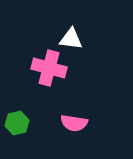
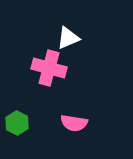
white triangle: moved 3 px left, 1 px up; rotated 30 degrees counterclockwise
green hexagon: rotated 20 degrees counterclockwise
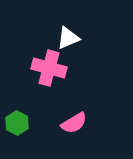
pink semicircle: rotated 40 degrees counterclockwise
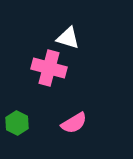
white triangle: rotated 40 degrees clockwise
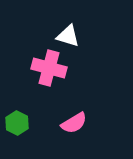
white triangle: moved 2 px up
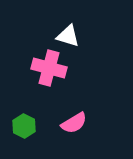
green hexagon: moved 7 px right, 3 px down
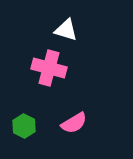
white triangle: moved 2 px left, 6 px up
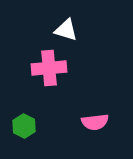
pink cross: rotated 20 degrees counterclockwise
pink semicircle: moved 21 px right, 1 px up; rotated 24 degrees clockwise
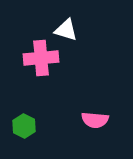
pink cross: moved 8 px left, 10 px up
pink semicircle: moved 2 px up; rotated 12 degrees clockwise
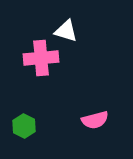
white triangle: moved 1 px down
pink semicircle: rotated 20 degrees counterclockwise
